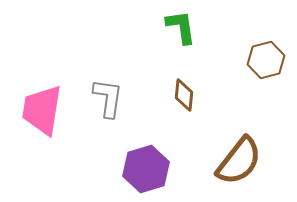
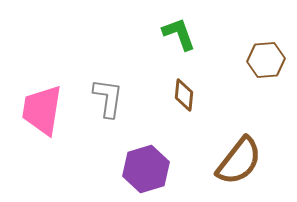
green L-shape: moved 2 px left, 7 px down; rotated 12 degrees counterclockwise
brown hexagon: rotated 9 degrees clockwise
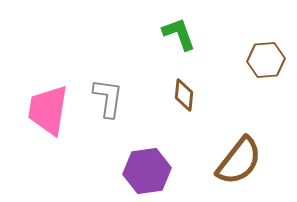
pink trapezoid: moved 6 px right
purple hexagon: moved 1 px right, 2 px down; rotated 9 degrees clockwise
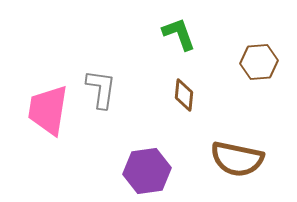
brown hexagon: moved 7 px left, 2 px down
gray L-shape: moved 7 px left, 9 px up
brown semicircle: moved 2 px left, 2 px up; rotated 64 degrees clockwise
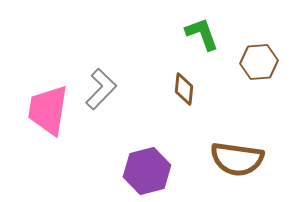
green L-shape: moved 23 px right
gray L-shape: rotated 36 degrees clockwise
brown diamond: moved 6 px up
brown semicircle: rotated 4 degrees counterclockwise
purple hexagon: rotated 6 degrees counterclockwise
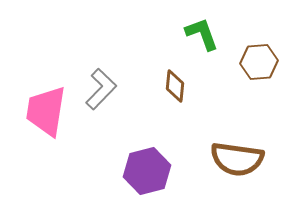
brown diamond: moved 9 px left, 3 px up
pink trapezoid: moved 2 px left, 1 px down
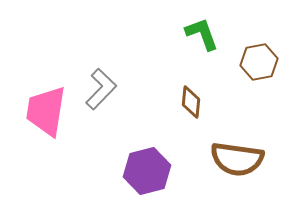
brown hexagon: rotated 6 degrees counterclockwise
brown diamond: moved 16 px right, 16 px down
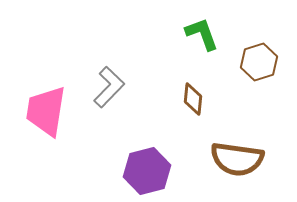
brown hexagon: rotated 6 degrees counterclockwise
gray L-shape: moved 8 px right, 2 px up
brown diamond: moved 2 px right, 3 px up
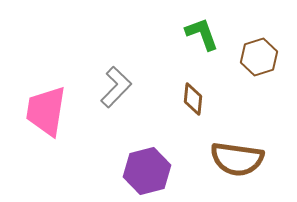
brown hexagon: moved 5 px up
gray L-shape: moved 7 px right
